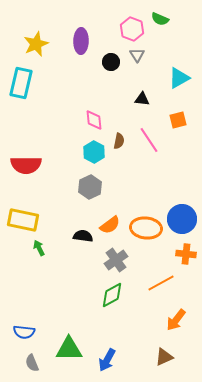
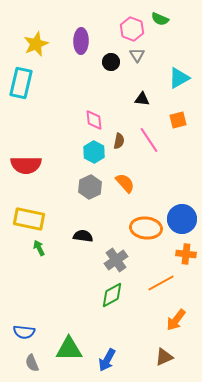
yellow rectangle: moved 6 px right, 1 px up
orange semicircle: moved 15 px right, 42 px up; rotated 95 degrees counterclockwise
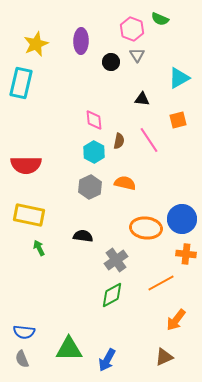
orange semicircle: rotated 35 degrees counterclockwise
yellow rectangle: moved 4 px up
gray semicircle: moved 10 px left, 4 px up
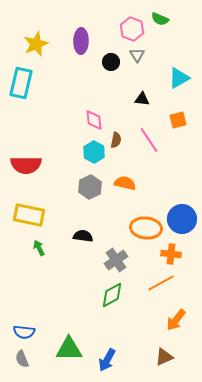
brown semicircle: moved 3 px left, 1 px up
orange cross: moved 15 px left
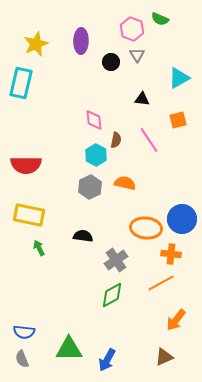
cyan hexagon: moved 2 px right, 3 px down
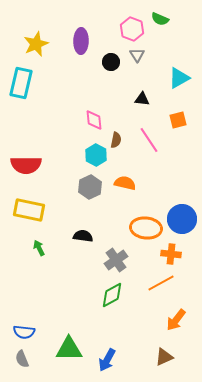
yellow rectangle: moved 5 px up
